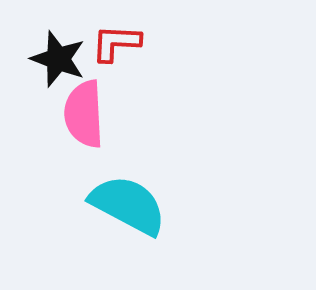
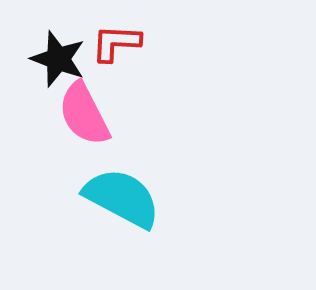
pink semicircle: rotated 24 degrees counterclockwise
cyan semicircle: moved 6 px left, 7 px up
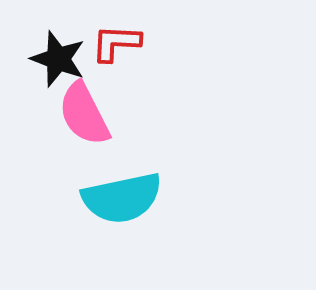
cyan semicircle: rotated 140 degrees clockwise
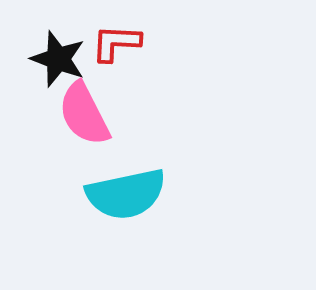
cyan semicircle: moved 4 px right, 4 px up
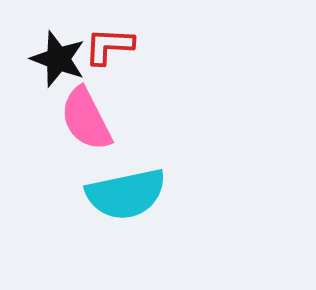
red L-shape: moved 7 px left, 3 px down
pink semicircle: moved 2 px right, 5 px down
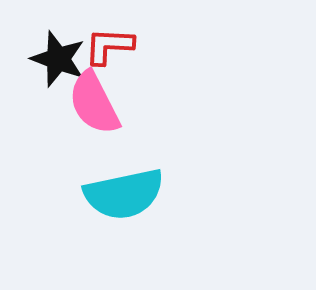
pink semicircle: moved 8 px right, 16 px up
cyan semicircle: moved 2 px left
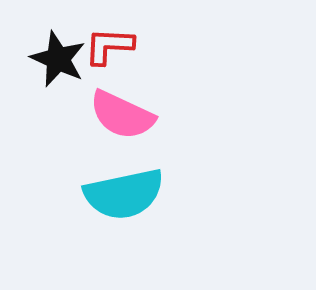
black star: rotated 4 degrees clockwise
pink semicircle: moved 28 px right, 12 px down; rotated 38 degrees counterclockwise
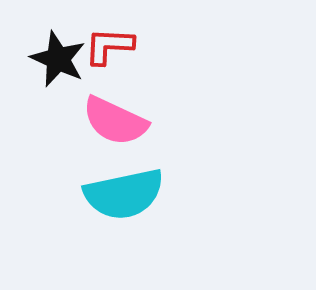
pink semicircle: moved 7 px left, 6 px down
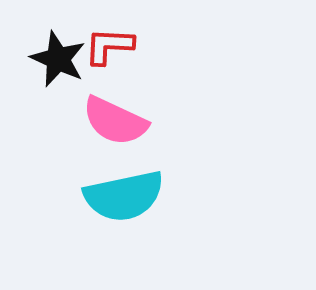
cyan semicircle: moved 2 px down
